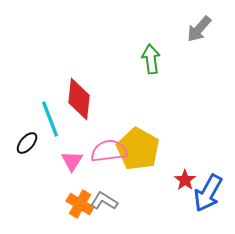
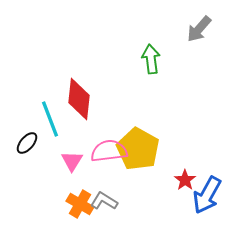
blue arrow: moved 1 px left, 2 px down
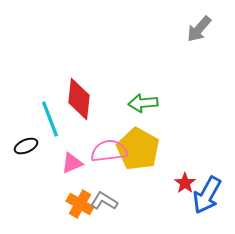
green arrow: moved 8 px left, 44 px down; rotated 88 degrees counterclockwise
black ellipse: moved 1 px left, 3 px down; rotated 25 degrees clockwise
pink triangle: moved 2 px down; rotated 35 degrees clockwise
red star: moved 3 px down
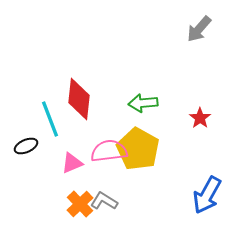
red star: moved 15 px right, 65 px up
orange cross: rotated 16 degrees clockwise
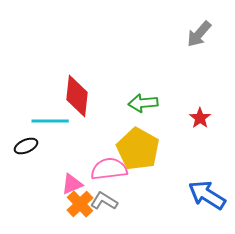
gray arrow: moved 5 px down
red diamond: moved 2 px left, 3 px up
cyan line: moved 2 px down; rotated 69 degrees counterclockwise
pink semicircle: moved 18 px down
pink triangle: moved 21 px down
blue arrow: rotated 93 degrees clockwise
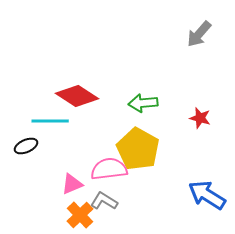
red diamond: rotated 63 degrees counterclockwise
red star: rotated 20 degrees counterclockwise
orange cross: moved 11 px down
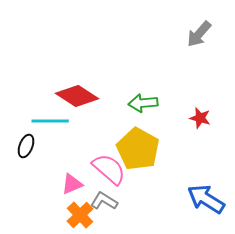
black ellipse: rotated 45 degrees counterclockwise
pink semicircle: rotated 48 degrees clockwise
blue arrow: moved 1 px left, 4 px down
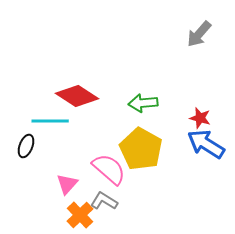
yellow pentagon: moved 3 px right
pink triangle: moved 5 px left; rotated 25 degrees counterclockwise
blue arrow: moved 55 px up
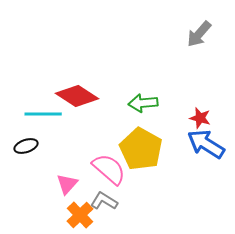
cyan line: moved 7 px left, 7 px up
black ellipse: rotated 50 degrees clockwise
